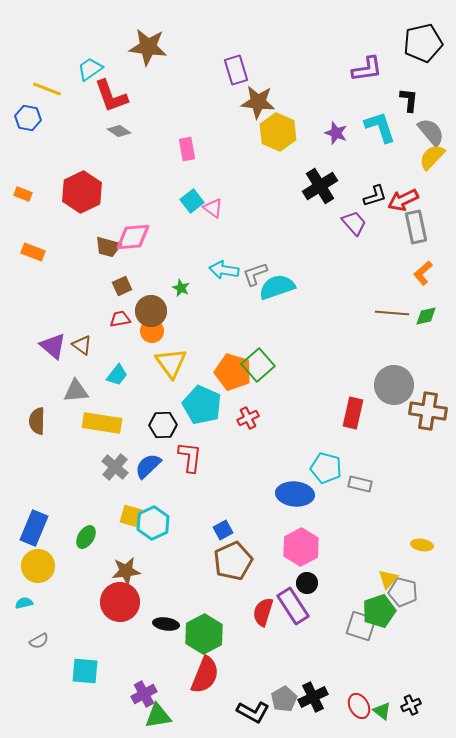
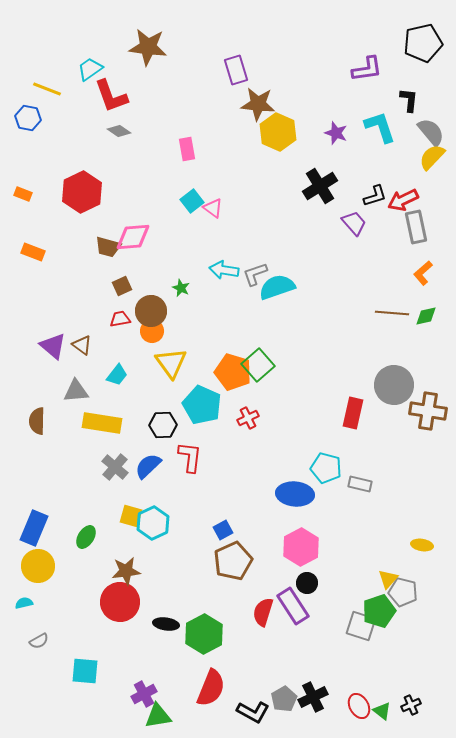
brown star at (258, 102): moved 2 px down
red semicircle at (205, 675): moved 6 px right, 13 px down
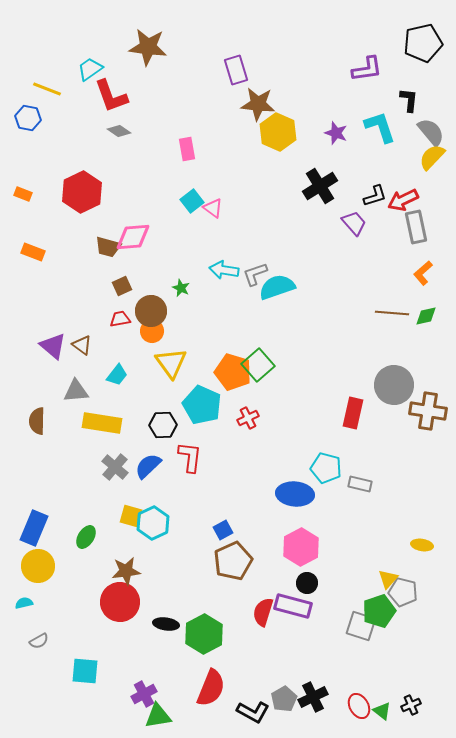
purple rectangle at (293, 606): rotated 42 degrees counterclockwise
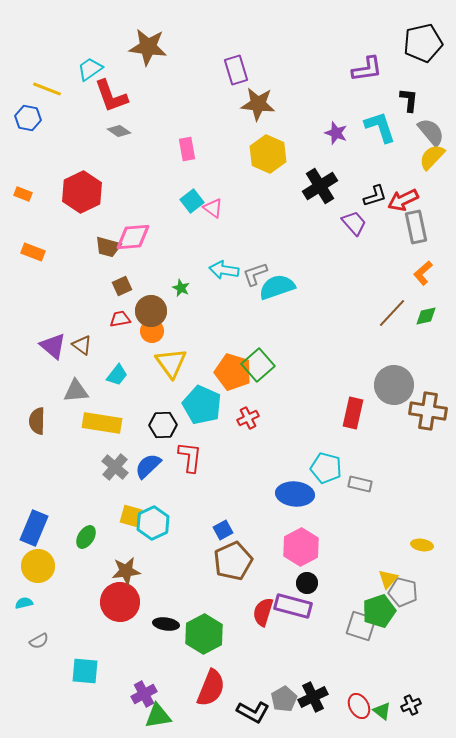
yellow hexagon at (278, 132): moved 10 px left, 22 px down
brown line at (392, 313): rotated 52 degrees counterclockwise
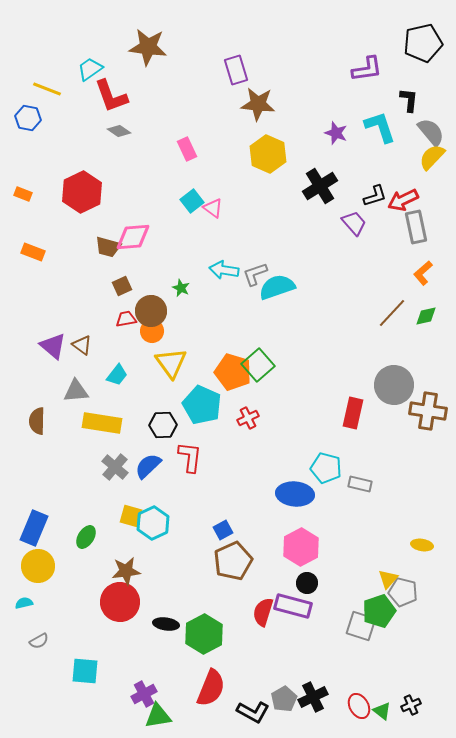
pink rectangle at (187, 149): rotated 15 degrees counterclockwise
red trapezoid at (120, 319): moved 6 px right
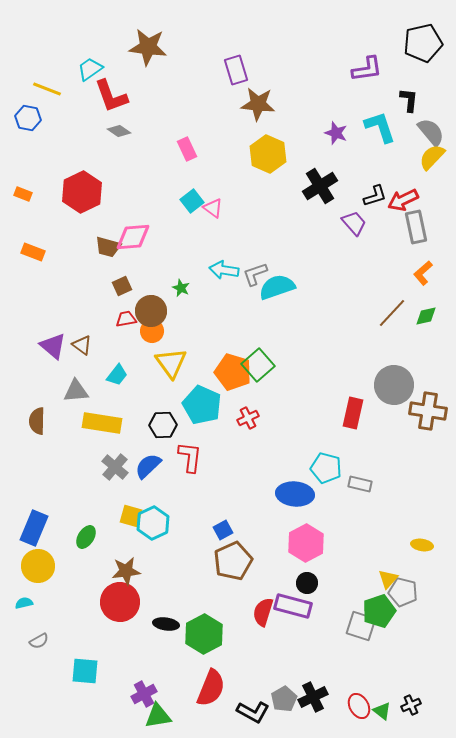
pink hexagon at (301, 547): moved 5 px right, 4 px up
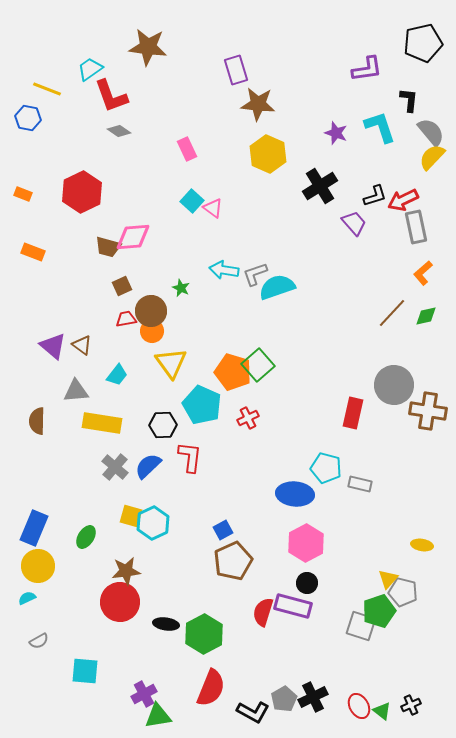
cyan square at (192, 201): rotated 10 degrees counterclockwise
cyan semicircle at (24, 603): moved 3 px right, 5 px up; rotated 12 degrees counterclockwise
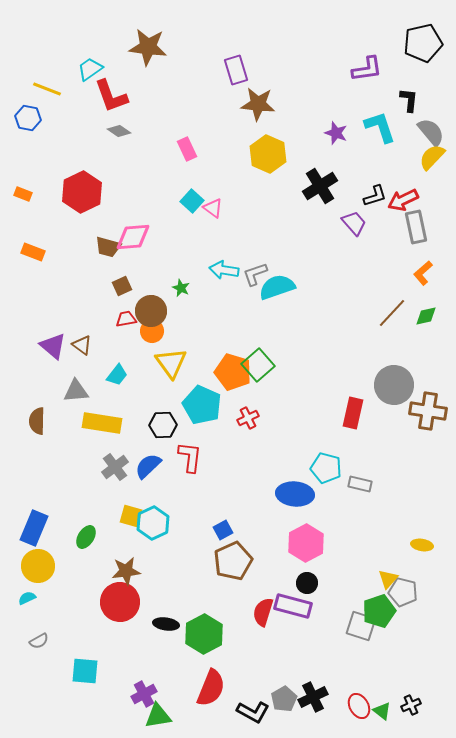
gray cross at (115, 467): rotated 12 degrees clockwise
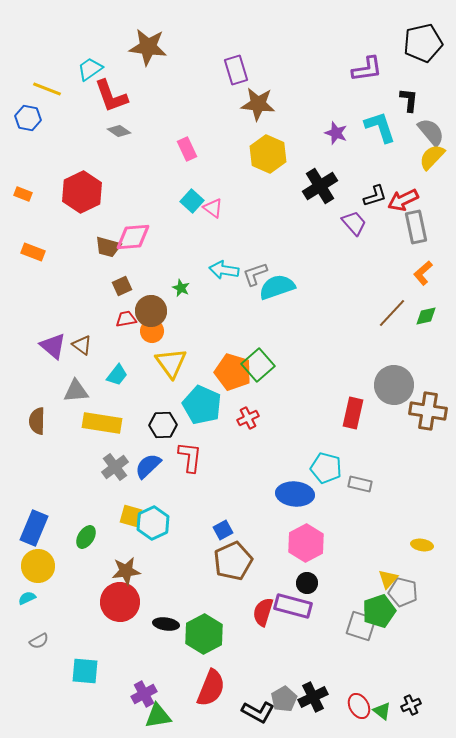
black L-shape at (253, 712): moved 5 px right
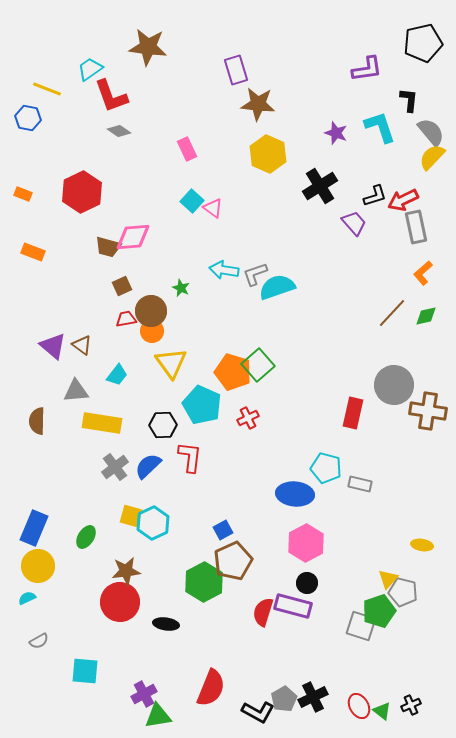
green hexagon at (204, 634): moved 52 px up
